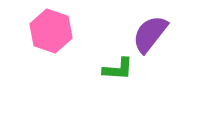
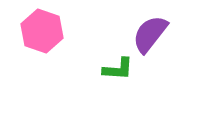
pink hexagon: moved 9 px left
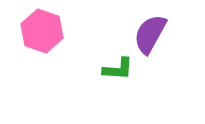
purple semicircle: rotated 9 degrees counterclockwise
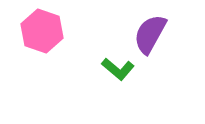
green L-shape: rotated 36 degrees clockwise
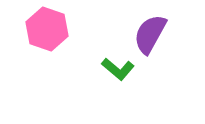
pink hexagon: moved 5 px right, 2 px up
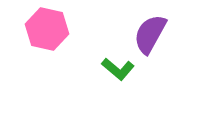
pink hexagon: rotated 6 degrees counterclockwise
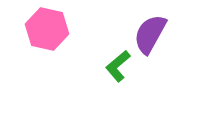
green L-shape: moved 3 px up; rotated 100 degrees clockwise
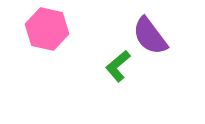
purple semicircle: moved 2 px down; rotated 66 degrees counterclockwise
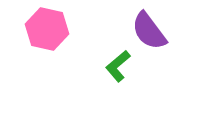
purple semicircle: moved 1 px left, 5 px up
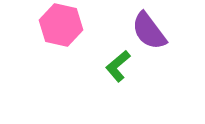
pink hexagon: moved 14 px right, 4 px up
